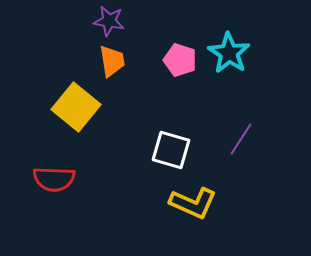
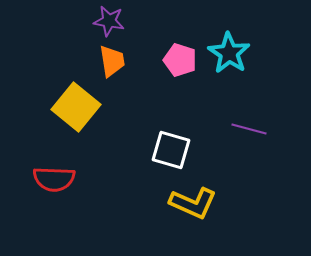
purple line: moved 8 px right, 10 px up; rotated 72 degrees clockwise
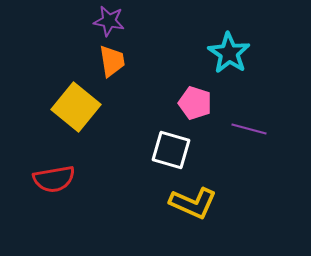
pink pentagon: moved 15 px right, 43 px down
red semicircle: rotated 12 degrees counterclockwise
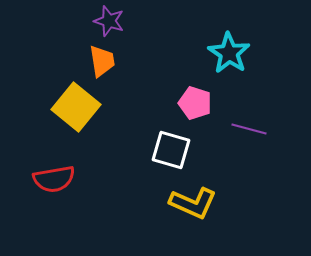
purple star: rotated 8 degrees clockwise
orange trapezoid: moved 10 px left
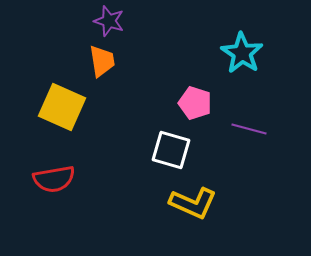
cyan star: moved 13 px right
yellow square: moved 14 px left; rotated 15 degrees counterclockwise
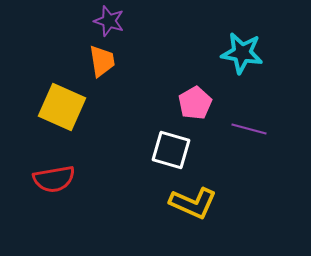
cyan star: rotated 24 degrees counterclockwise
pink pentagon: rotated 24 degrees clockwise
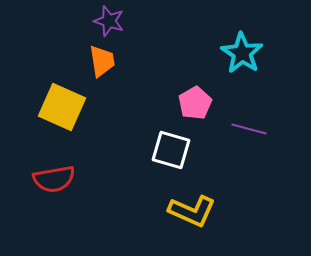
cyan star: rotated 24 degrees clockwise
yellow L-shape: moved 1 px left, 8 px down
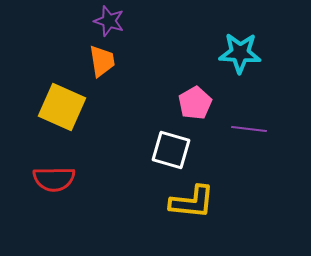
cyan star: moved 2 px left; rotated 30 degrees counterclockwise
purple line: rotated 8 degrees counterclockwise
red semicircle: rotated 9 degrees clockwise
yellow L-shape: moved 9 px up; rotated 18 degrees counterclockwise
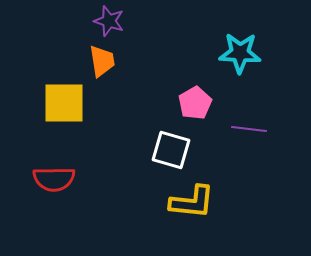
yellow square: moved 2 px right, 4 px up; rotated 24 degrees counterclockwise
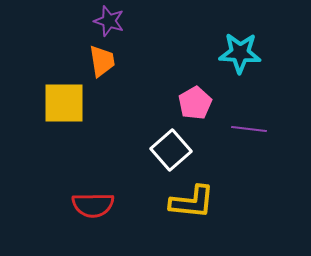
white square: rotated 33 degrees clockwise
red semicircle: moved 39 px right, 26 px down
